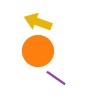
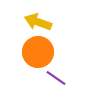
orange circle: moved 1 px down
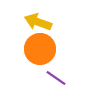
orange circle: moved 2 px right, 3 px up
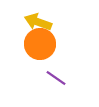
orange circle: moved 5 px up
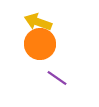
purple line: moved 1 px right
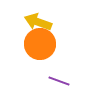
purple line: moved 2 px right, 3 px down; rotated 15 degrees counterclockwise
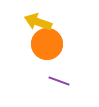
orange circle: moved 7 px right
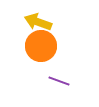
orange circle: moved 6 px left, 2 px down
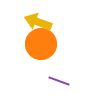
orange circle: moved 2 px up
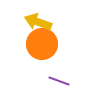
orange circle: moved 1 px right
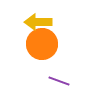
yellow arrow: rotated 20 degrees counterclockwise
